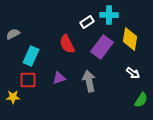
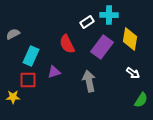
purple triangle: moved 5 px left, 6 px up
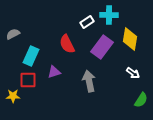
yellow star: moved 1 px up
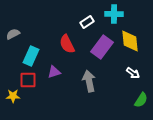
cyan cross: moved 5 px right, 1 px up
yellow diamond: moved 2 px down; rotated 15 degrees counterclockwise
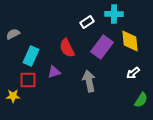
red semicircle: moved 4 px down
white arrow: rotated 104 degrees clockwise
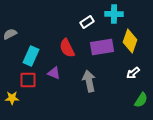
gray semicircle: moved 3 px left
yellow diamond: rotated 25 degrees clockwise
purple rectangle: rotated 45 degrees clockwise
purple triangle: moved 1 px down; rotated 40 degrees clockwise
yellow star: moved 1 px left, 2 px down
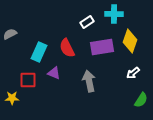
cyan rectangle: moved 8 px right, 4 px up
